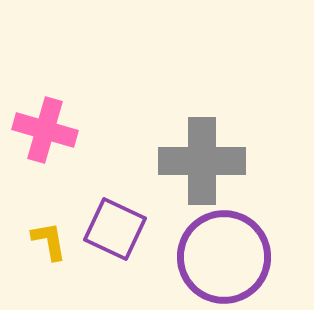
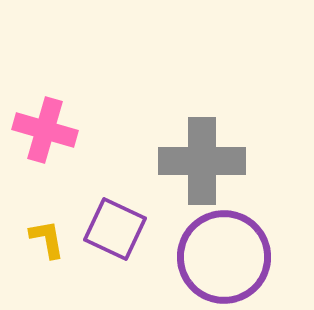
yellow L-shape: moved 2 px left, 2 px up
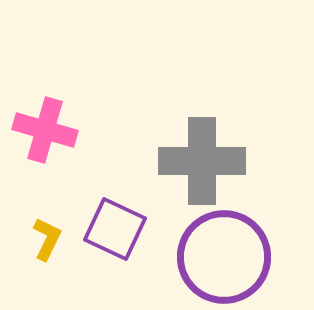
yellow L-shape: rotated 36 degrees clockwise
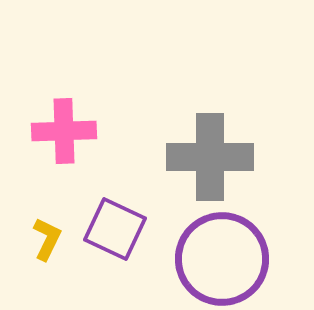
pink cross: moved 19 px right, 1 px down; rotated 18 degrees counterclockwise
gray cross: moved 8 px right, 4 px up
purple circle: moved 2 px left, 2 px down
